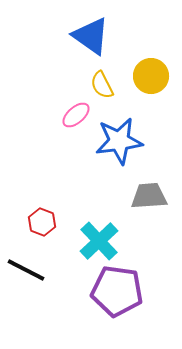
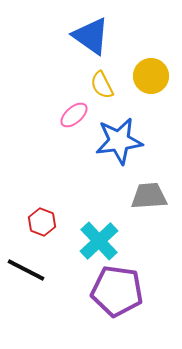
pink ellipse: moved 2 px left
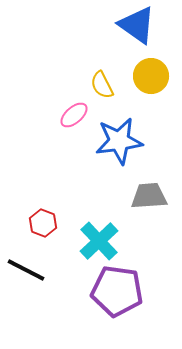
blue triangle: moved 46 px right, 11 px up
red hexagon: moved 1 px right, 1 px down
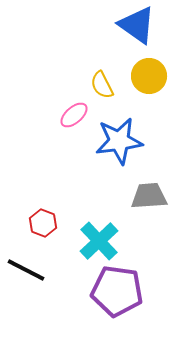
yellow circle: moved 2 px left
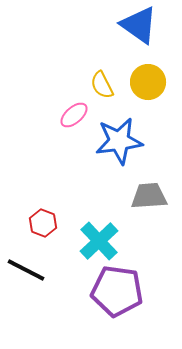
blue triangle: moved 2 px right
yellow circle: moved 1 px left, 6 px down
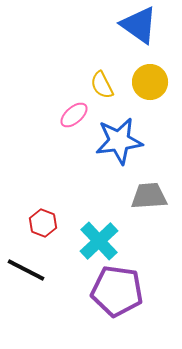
yellow circle: moved 2 px right
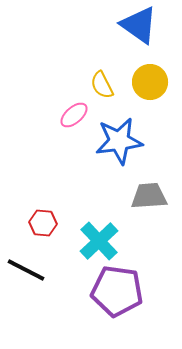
red hexagon: rotated 16 degrees counterclockwise
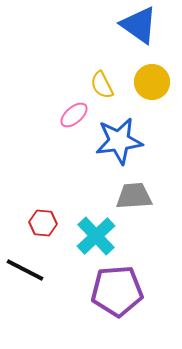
yellow circle: moved 2 px right
gray trapezoid: moved 15 px left
cyan cross: moved 3 px left, 5 px up
black line: moved 1 px left
purple pentagon: rotated 12 degrees counterclockwise
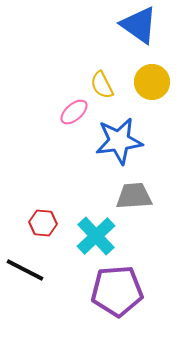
pink ellipse: moved 3 px up
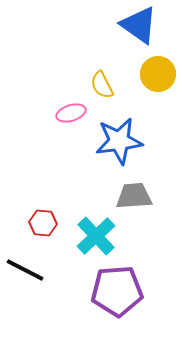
yellow circle: moved 6 px right, 8 px up
pink ellipse: moved 3 px left, 1 px down; rotated 24 degrees clockwise
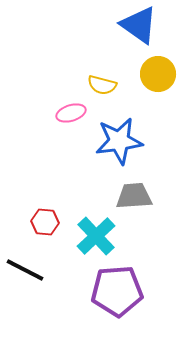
yellow semicircle: rotated 48 degrees counterclockwise
red hexagon: moved 2 px right, 1 px up
